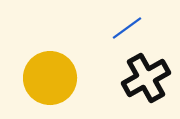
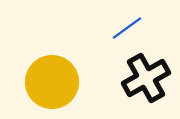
yellow circle: moved 2 px right, 4 px down
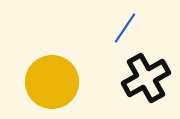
blue line: moved 2 px left; rotated 20 degrees counterclockwise
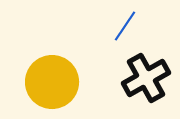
blue line: moved 2 px up
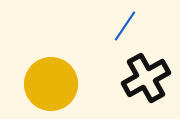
yellow circle: moved 1 px left, 2 px down
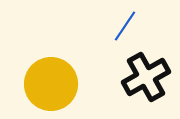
black cross: moved 1 px up
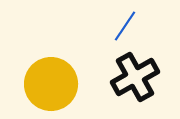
black cross: moved 11 px left
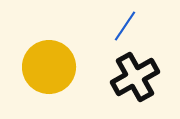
yellow circle: moved 2 px left, 17 px up
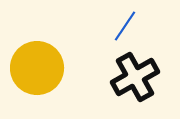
yellow circle: moved 12 px left, 1 px down
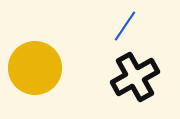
yellow circle: moved 2 px left
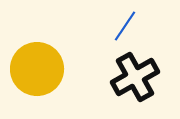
yellow circle: moved 2 px right, 1 px down
